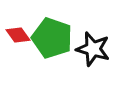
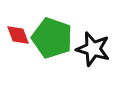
red diamond: rotated 15 degrees clockwise
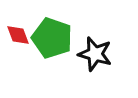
black star: moved 2 px right, 5 px down
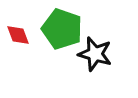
green pentagon: moved 10 px right, 9 px up
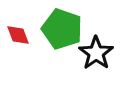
black star: moved 1 px right, 1 px up; rotated 20 degrees clockwise
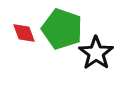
red diamond: moved 6 px right, 2 px up
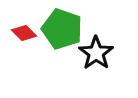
red diamond: rotated 25 degrees counterclockwise
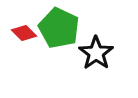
green pentagon: moved 3 px left, 1 px up; rotated 6 degrees clockwise
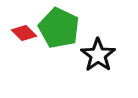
black star: moved 2 px right, 2 px down
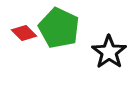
black star: moved 11 px right, 3 px up
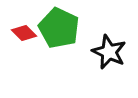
black star: rotated 12 degrees counterclockwise
